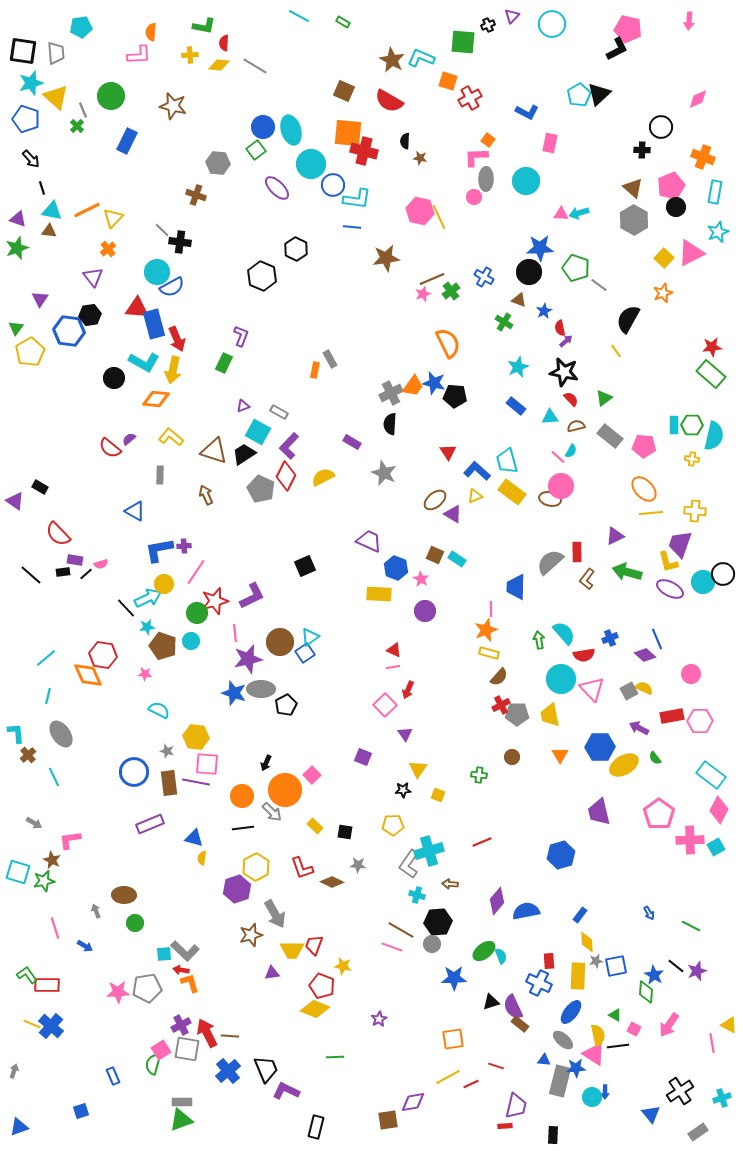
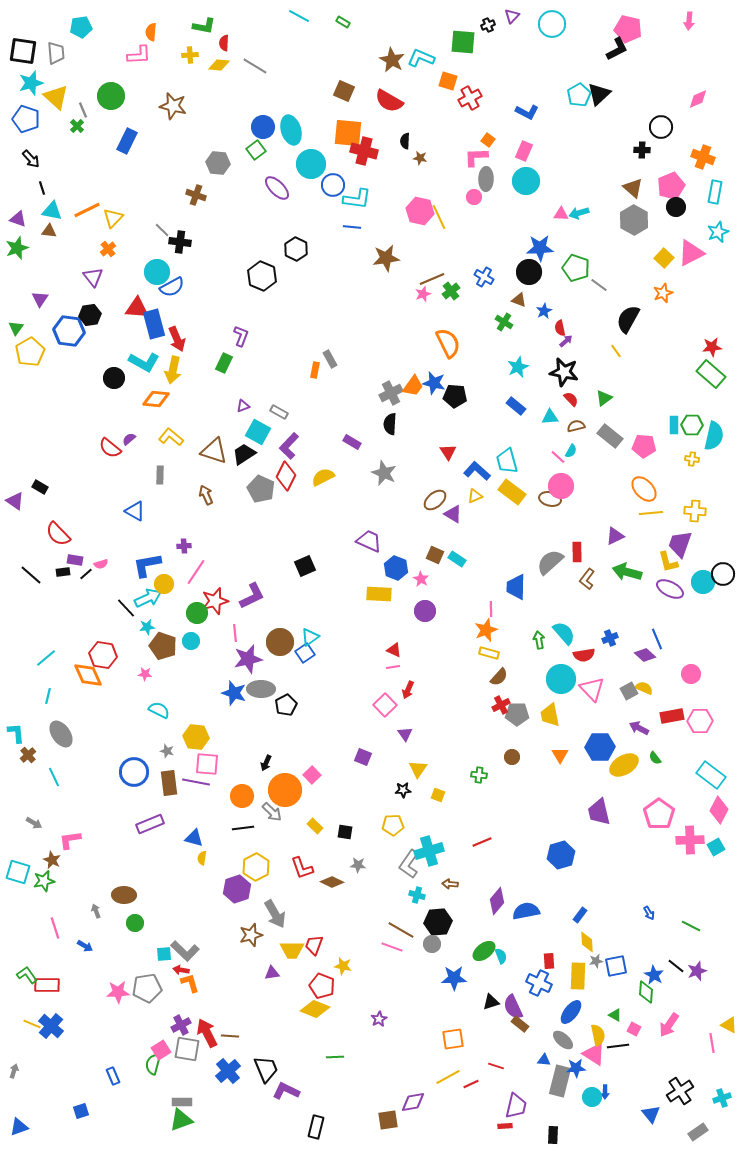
pink rectangle at (550, 143): moved 26 px left, 8 px down; rotated 12 degrees clockwise
blue L-shape at (159, 550): moved 12 px left, 15 px down
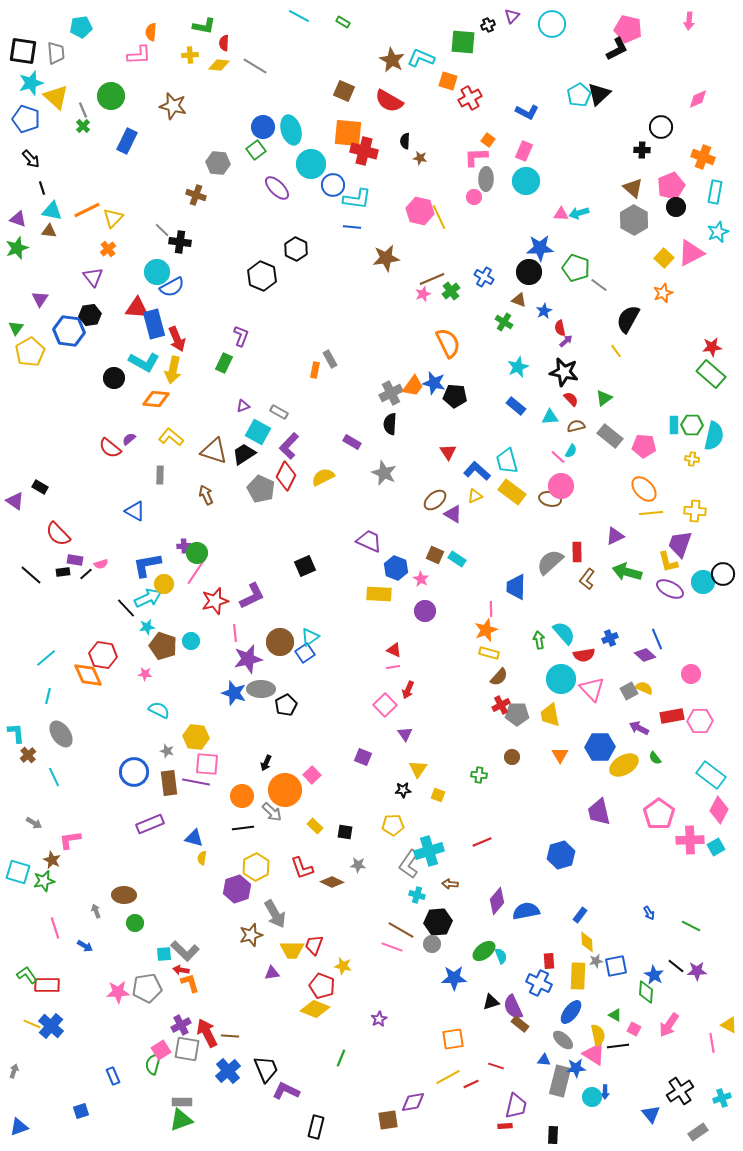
green cross at (77, 126): moved 6 px right
green circle at (197, 613): moved 60 px up
purple star at (697, 971): rotated 18 degrees clockwise
green line at (335, 1057): moved 6 px right, 1 px down; rotated 66 degrees counterclockwise
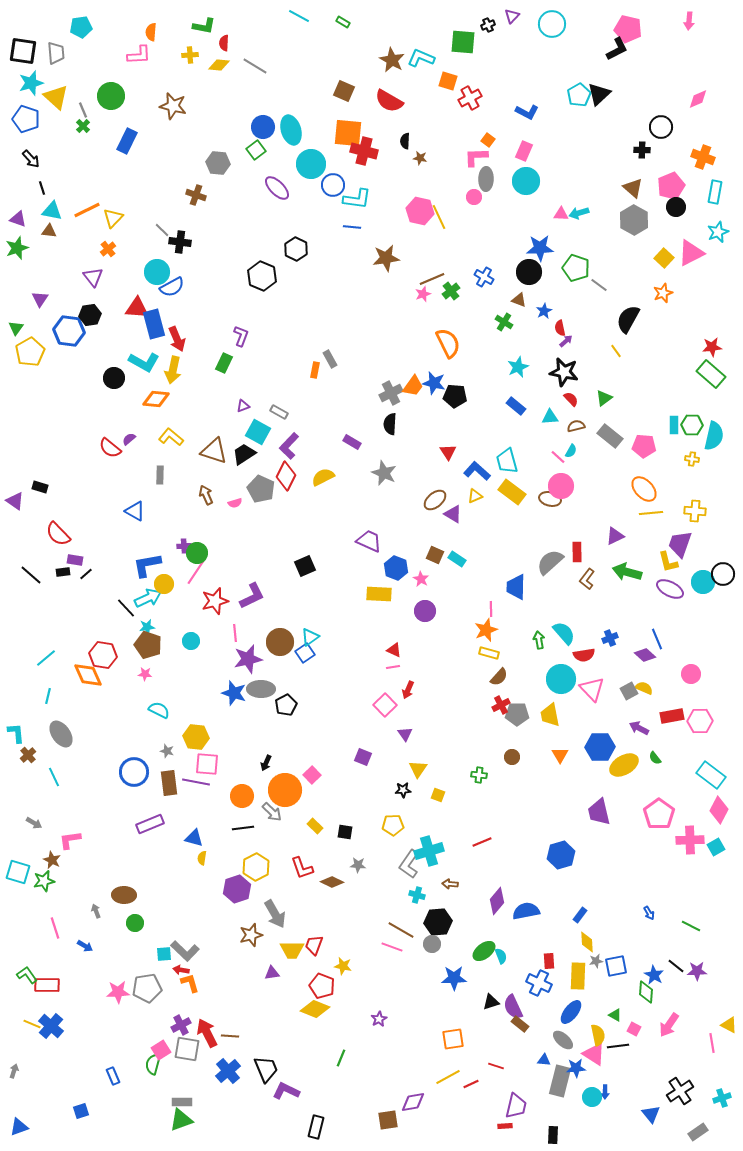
black rectangle at (40, 487): rotated 14 degrees counterclockwise
pink semicircle at (101, 564): moved 134 px right, 61 px up
brown pentagon at (163, 646): moved 15 px left, 1 px up
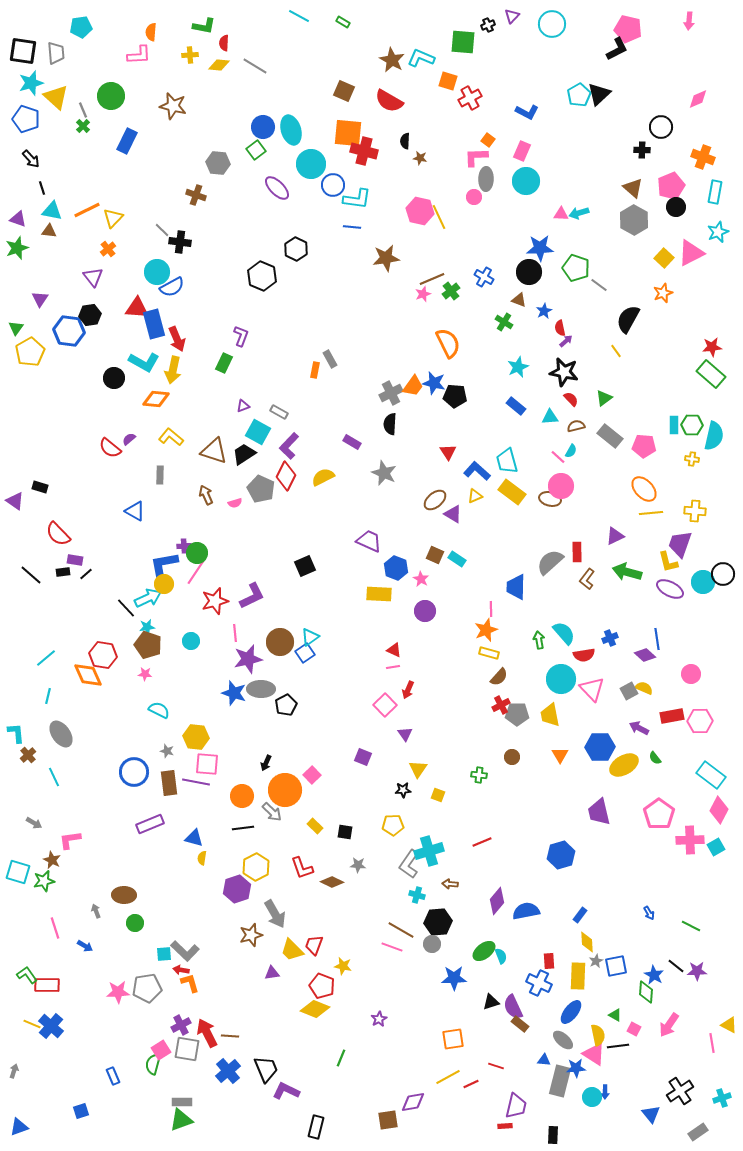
pink rectangle at (524, 151): moved 2 px left
blue L-shape at (147, 565): moved 17 px right, 1 px up
blue line at (657, 639): rotated 15 degrees clockwise
yellow trapezoid at (292, 950): rotated 45 degrees clockwise
gray star at (596, 961): rotated 16 degrees counterclockwise
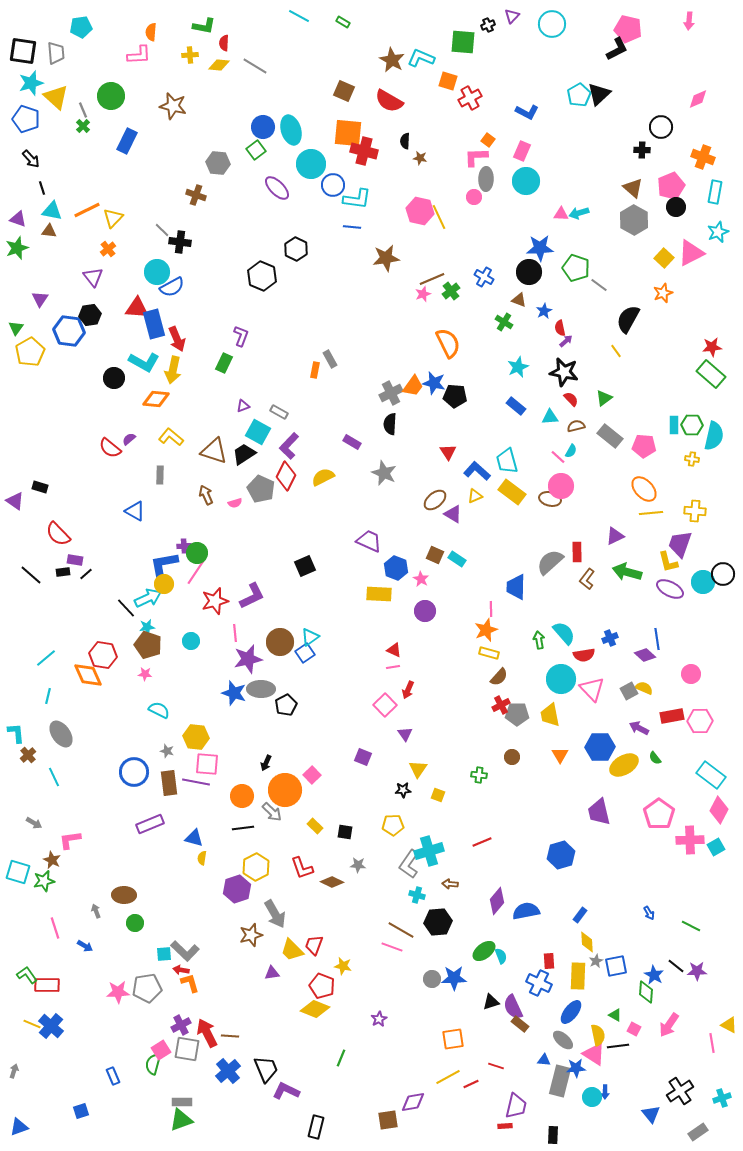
gray circle at (432, 944): moved 35 px down
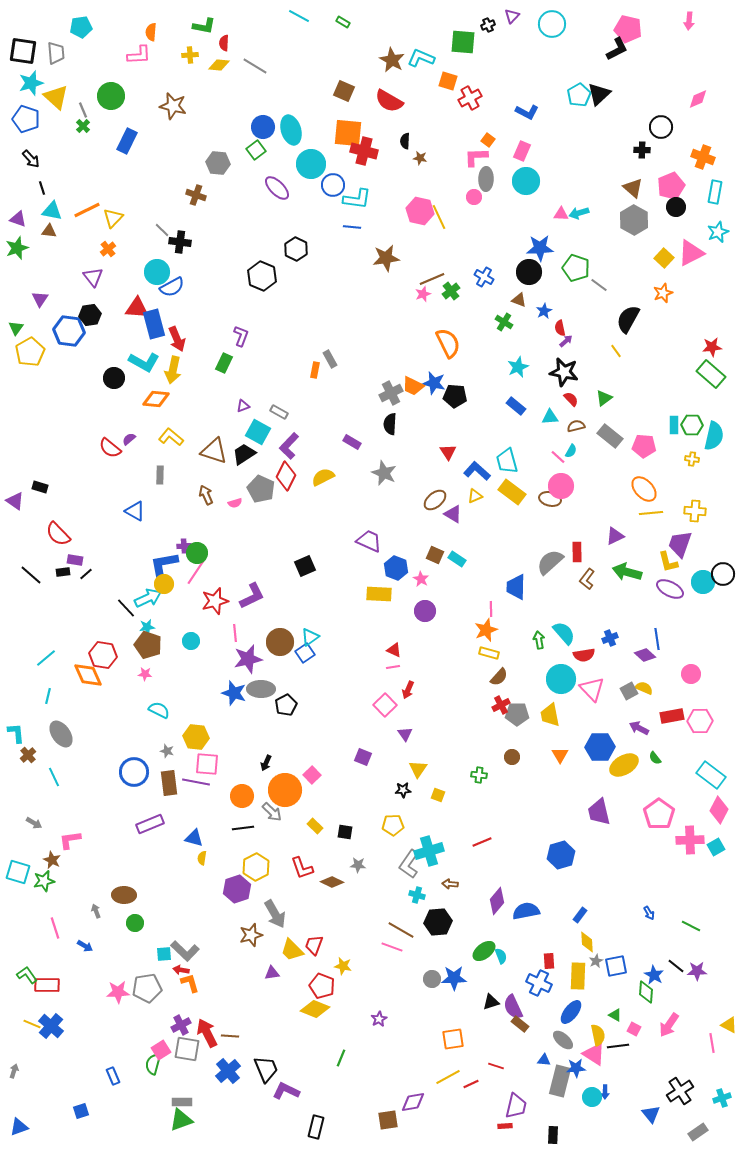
orange trapezoid at (413, 386): rotated 80 degrees clockwise
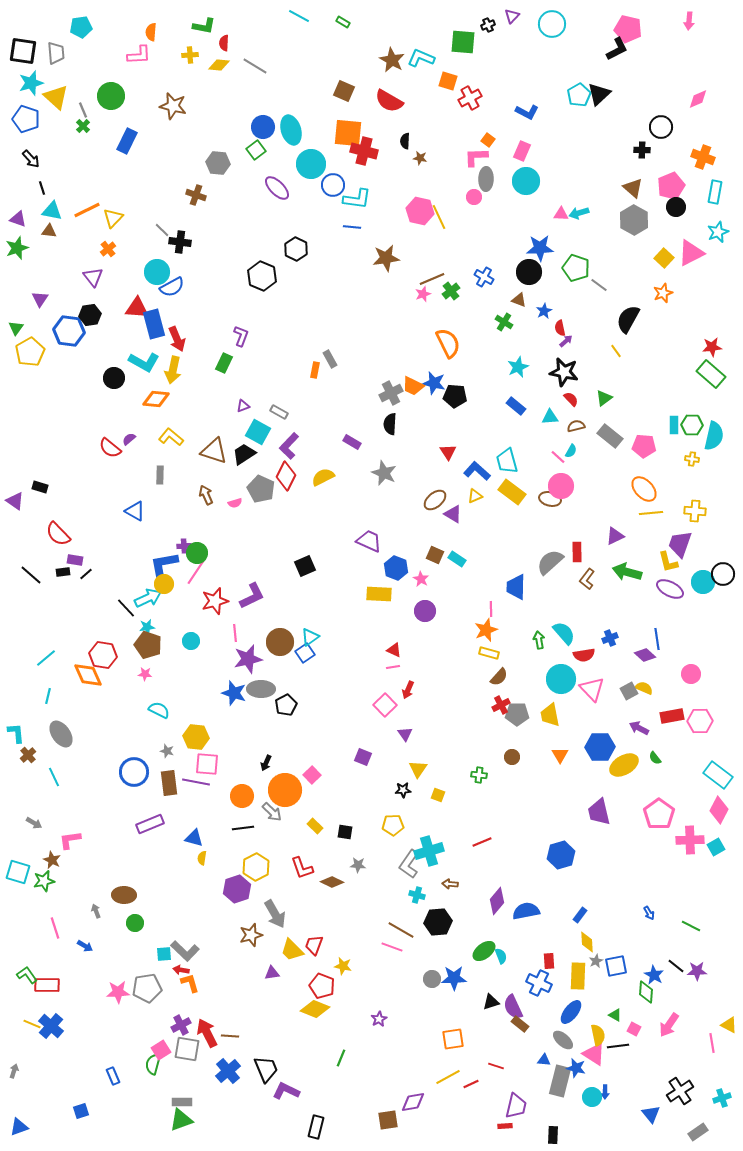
cyan rectangle at (711, 775): moved 7 px right
blue star at (576, 1068): rotated 18 degrees clockwise
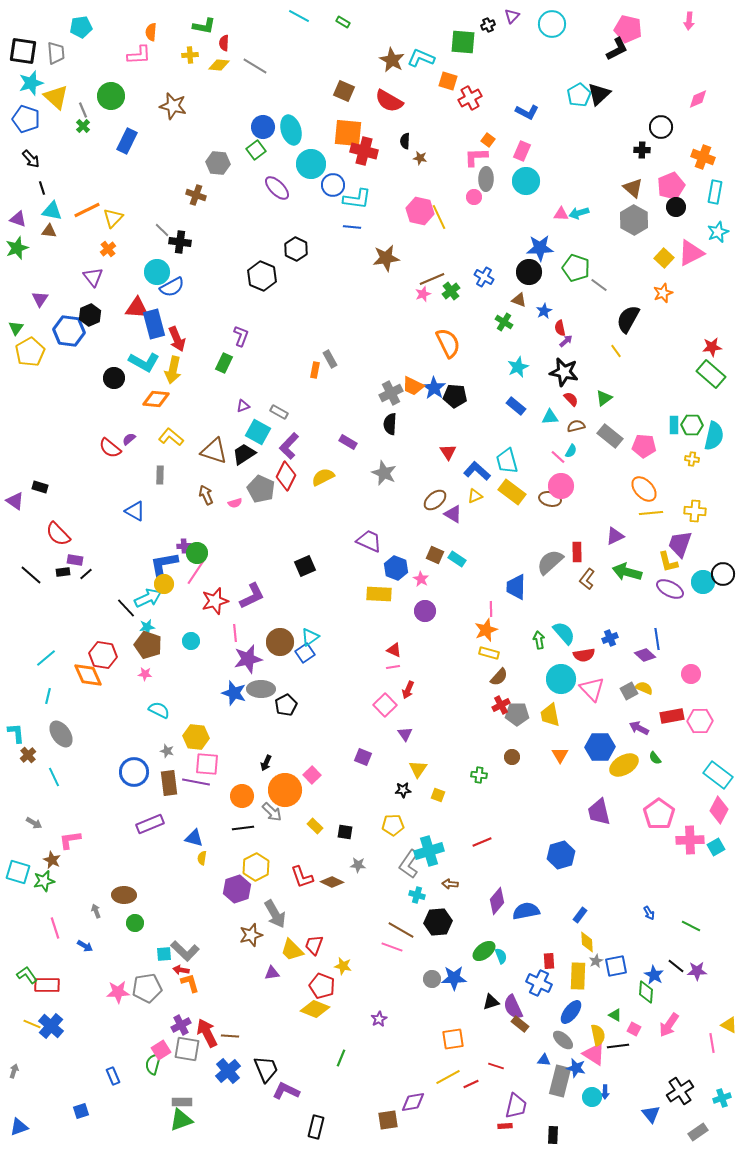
black hexagon at (90, 315): rotated 15 degrees counterclockwise
blue star at (434, 383): moved 5 px down; rotated 20 degrees clockwise
purple rectangle at (352, 442): moved 4 px left
red L-shape at (302, 868): moved 9 px down
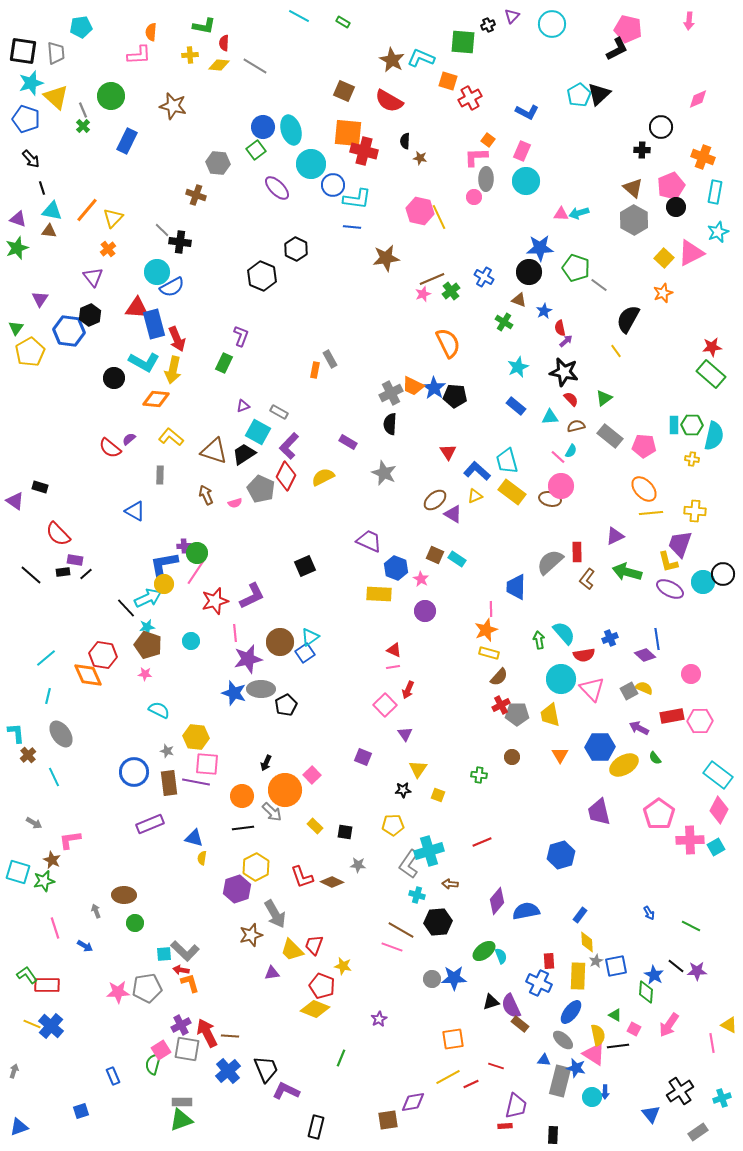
orange line at (87, 210): rotated 24 degrees counterclockwise
purple semicircle at (513, 1007): moved 2 px left, 1 px up
